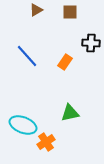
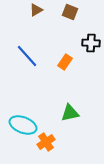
brown square: rotated 21 degrees clockwise
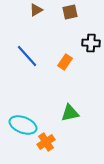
brown square: rotated 35 degrees counterclockwise
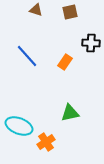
brown triangle: rotated 48 degrees clockwise
cyan ellipse: moved 4 px left, 1 px down
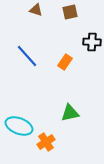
black cross: moved 1 px right, 1 px up
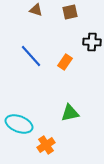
blue line: moved 4 px right
cyan ellipse: moved 2 px up
orange cross: moved 3 px down
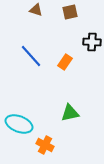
orange cross: moved 1 px left; rotated 30 degrees counterclockwise
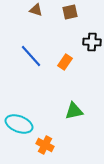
green triangle: moved 4 px right, 2 px up
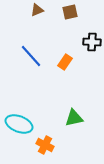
brown triangle: moved 1 px right; rotated 40 degrees counterclockwise
green triangle: moved 7 px down
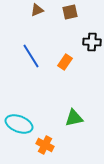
blue line: rotated 10 degrees clockwise
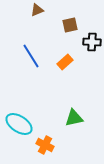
brown square: moved 13 px down
orange rectangle: rotated 14 degrees clockwise
cyan ellipse: rotated 12 degrees clockwise
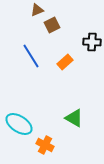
brown square: moved 18 px left; rotated 14 degrees counterclockwise
green triangle: rotated 42 degrees clockwise
